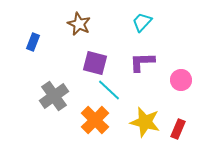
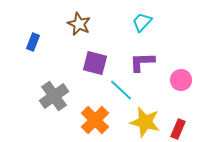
cyan line: moved 12 px right
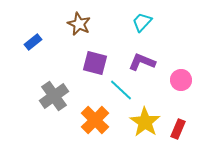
blue rectangle: rotated 30 degrees clockwise
purple L-shape: rotated 24 degrees clockwise
yellow star: rotated 20 degrees clockwise
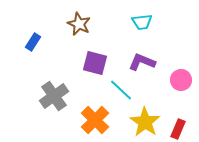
cyan trapezoid: rotated 140 degrees counterclockwise
blue rectangle: rotated 18 degrees counterclockwise
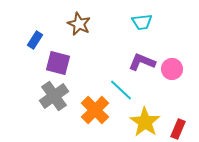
blue rectangle: moved 2 px right, 2 px up
purple square: moved 37 px left
pink circle: moved 9 px left, 11 px up
orange cross: moved 10 px up
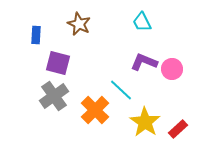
cyan trapezoid: rotated 70 degrees clockwise
blue rectangle: moved 1 px right, 5 px up; rotated 30 degrees counterclockwise
purple L-shape: moved 2 px right
red rectangle: rotated 24 degrees clockwise
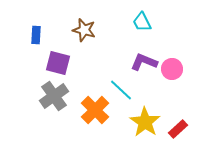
brown star: moved 5 px right, 6 px down; rotated 10 degrees counterclockwise
